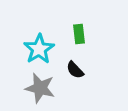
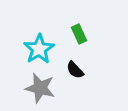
green rectangle: rotated 18 degrees counterclockwise
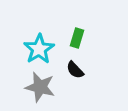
green rectangle: moved 2 px left, 4 px down; rotated 42 degrees clockwise
gray star: moved 1 px up
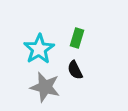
black semicircle: rotated 18 degrees clockwise
gray star: moved 5 px right
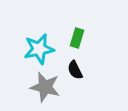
cyan star: rotated 20 degrees clockwise
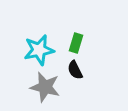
green rectangle: moved 1 px left, 5 px down
cyan star: moved 1 px down
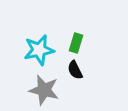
gray star: moved 1 px left, 3 px down
